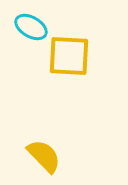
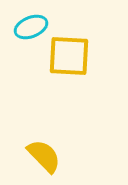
cyan ellipse: rotated 52 degrees counterclockwise
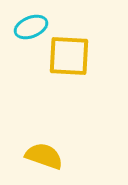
yellow semicircle: rotated 27 degrees counterclockwise
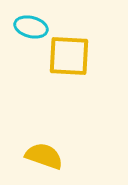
cyan ellipse: rotated 36 degrees clockwise
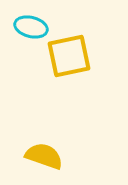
yellow square: rotated 15 degrees counterclockwise
